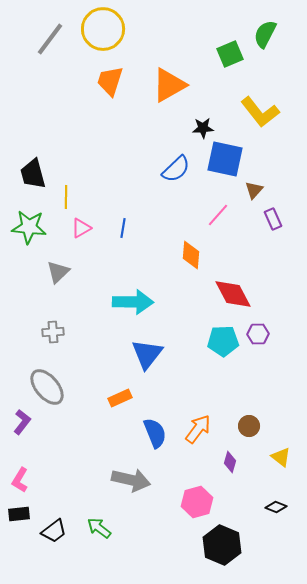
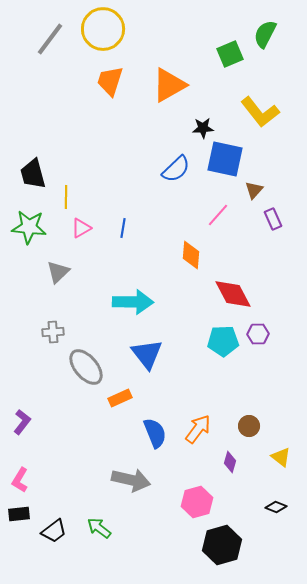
blue triangle at (147, 354): rotated 16 degrees counterclockwise
gray ellipse at (47, 387): moved 39 px right, 20 px up
black hexagon at (222, 545): rotated 21 degrees clockwise
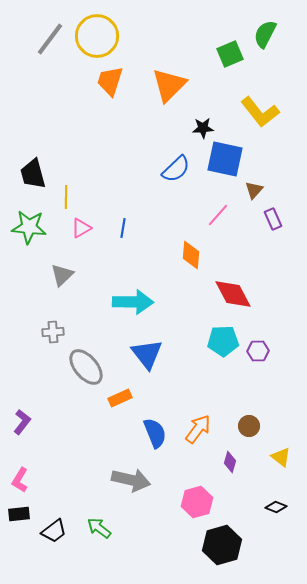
yellow circle at (103, 29): moved 6 px left, 7 px down
orange triangle at (169, 85): rotated 15 degrees counterclockwise
gray triangle at (58, 272): moved 4 px right, 3 px down
purple hexagon at (258, 334): moved 17 px down
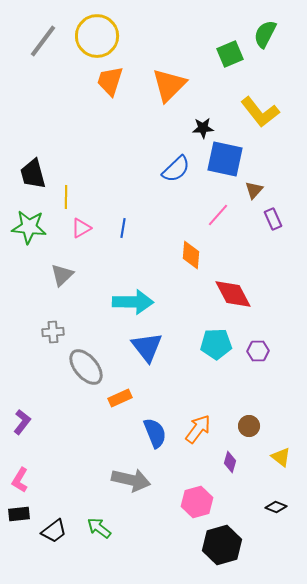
gray line at (50, 39): moved 7 px left, 2 px down
cyan pentagon at (223, 341): moved 7 px left, 3 px down
blue triangle at (147, 354): moved 7 px up
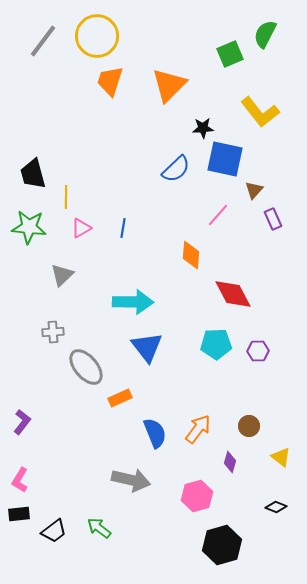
pink hexagon at (197, 502): moved 6 px up
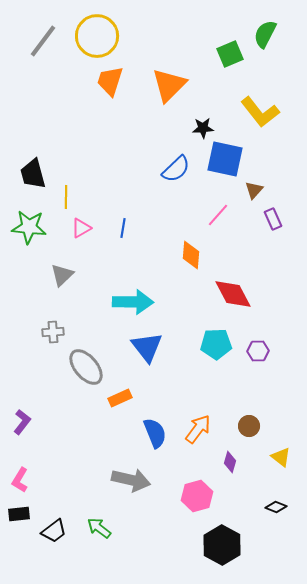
black hexagon at (222, 545): rotated 15 degrees counterclockwise
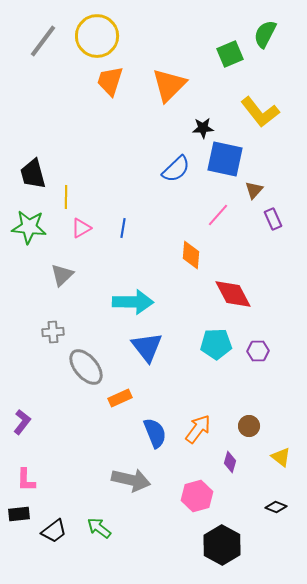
pink L-shape at (20, 480): moved 6 px right; rotated 30 degrees counterclockwise
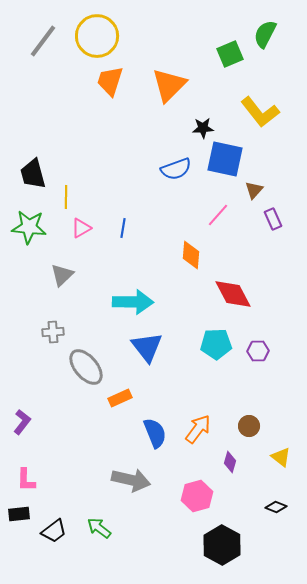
blue semicircle at (176, 169): rotated 24 degrees clockwise
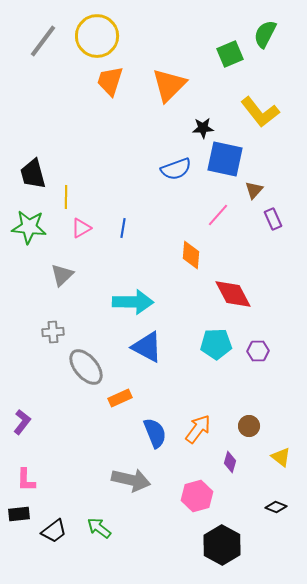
blue triangle at (147, 347): rotated 24 degrees counterclockwise
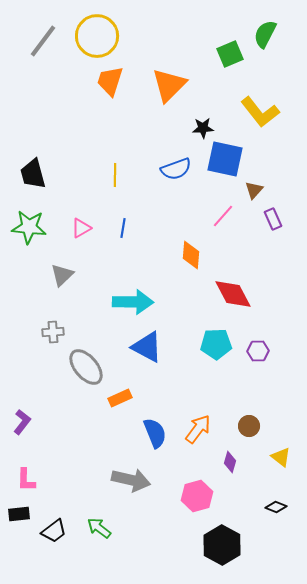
yellow line at (66, 197): moved 49 px right, 22 px up
pink line at (218, 215): moved 5 px right, 1 px down
